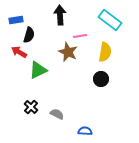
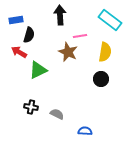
black cross: rotated 32 degrees counterclockwise
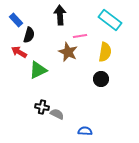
blue rectangle: rotated 56 degrees clockwise
black cross: moved 11 px right
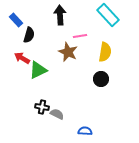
cyan rectangle: moved 2 px left, 5 px up; rotated 10 degrees clockwise
red arrow: moved 3 px right, 6 px down
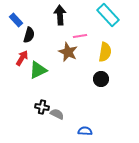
red arrow: rotated 91 degrees clockwise
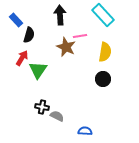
cyan rectangle: moved 5 px left
brown star: moved 2 px left, 5 px up
green triangle: rotated 30 degrees counterclockwise
black circle: moved 2 px right
gray semicircle: moved 2 px down
